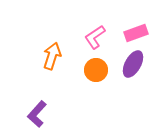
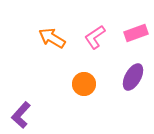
orange arrow: moved 18 px up; rotated 76 degrees counterclockwise
purple ellipse: moved 13 px down
orange circle: moved 12 px left, 14 px down
purple L-shape: moved 16 px left, 1 px down
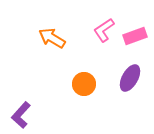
pink rectangle: moved 1 px left, 3 px down
pink L-shape: moved 9 px right, 7 px up
purple ellipse: moved 3 px left, 1 px down
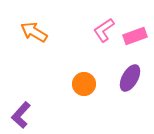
orange arrow: moved 18 px left, 6 px up
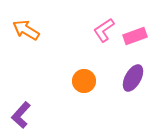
orange arrow: moved 8 px left, 2 px up
purple ellipse: moved 3 px right
orange circle: moved 3 px up
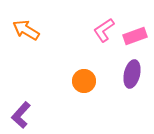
purple ellipse: moved 1 px left, 4 px up; rotated 16 degrees counterclockwise
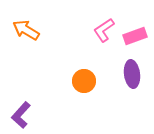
purple ellipse: rotated 20 degrees counterclockwise
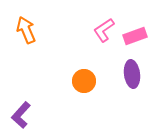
orange arrow: rotated 36 degrees clockwise
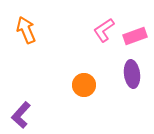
orange circle: moved 4 px down
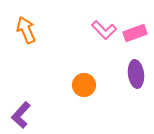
pink L-shape: rotated 100 degrees counterclockwise
pink rectangle: moved 3 px up
purple ellipse: moved 4 px right
